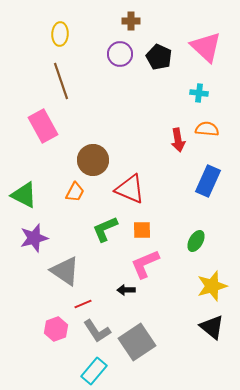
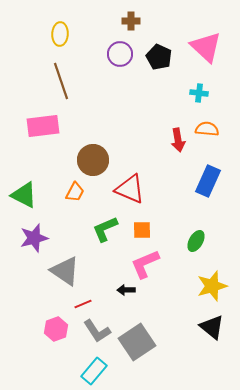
pink rectangle: rotated 68 degrees counterclockwise
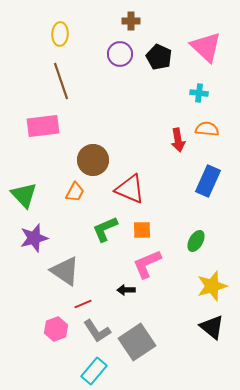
green triangle: rotated 20 degrees clockwise
pink L-shape: moved 2 px right
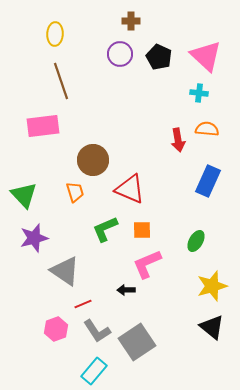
yellow ellipse: moved 5 px left
pink triangle: moved 9 px down
orange trapezoid: rotated 45 degrees counterclockwise
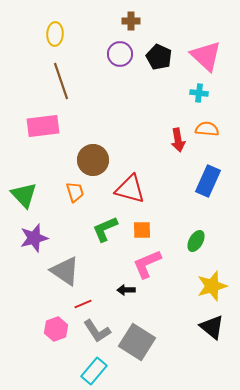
red triangle: rotated 8 degrees counterclockwise
gray square: rotated 24 degrees counterclockwise
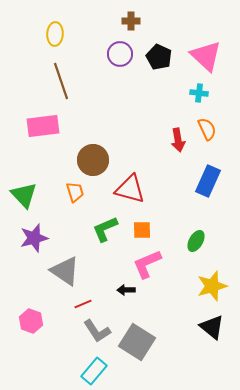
orange semicircle: rotated 60 degrees clockwise
pink hexagon: moved 25 px left, 8 px up; rotated 20 degrees counterclockwise
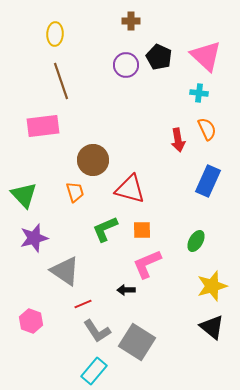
purple circle: moved 6 px right, 11 px down
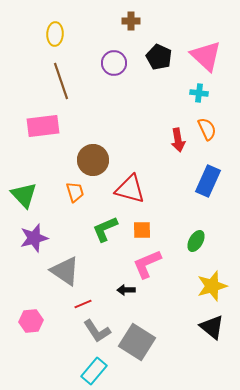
purple circle: moved 12 px left, 2 px up
pink hexagon: rotated 25 degrees counterclockwise
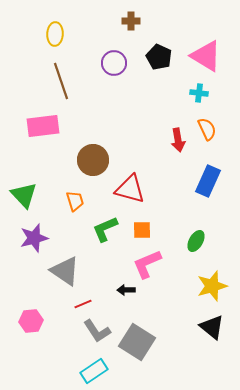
pink triangle: rotated 12 degrees counterclockwise
orange trapezoid: moved 9 px down
cyan rectangle: rotated 16 degrees clockwise
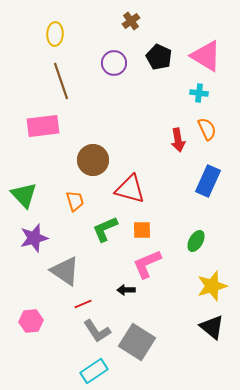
brown cross: rotated 36 degrees counterclockwise
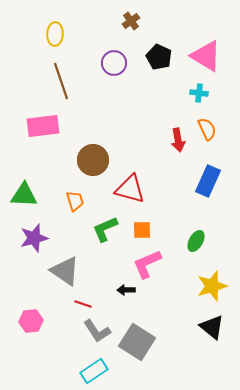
green triangle: rotated 44 degrees counterclockwise
red line: rotated 42 degrees clockwise
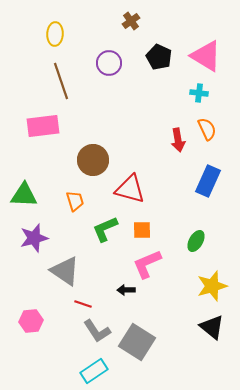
purple circle: moved 5 px left
